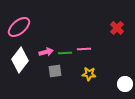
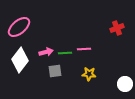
red cross: rotated 24 degrees clockwise
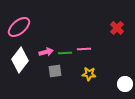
red cross: rotated 24 degrees counterclockwise
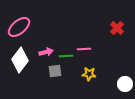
green line: moved 1 px right, 3 px down
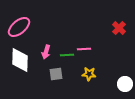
red cross: moved 2 px right
pink arrow: rotated 120 degrees clockwise
green line: moved 1 px right, 1 px up
white diamond: rotated 35 degrees counterclockwise
gray square: moved 1 px right, 3 px down
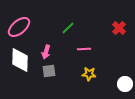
green line: moved 1 px right, 27 px up; rotated 40 degrees counterclockwise
gray square: moved 7 px left, 3 px up
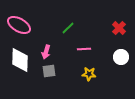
pink ellipse: moved 2 px up; rotated 70 degrees clockwise
white circle: moved 4 px left, 27 px up
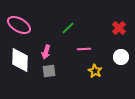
yellow star: moved 6 px right, 3 px up; rotated 24 degrees clockwise
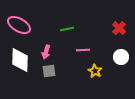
green line: moved 1 px left, 1 px down; rotated 32 degrees clockwise
pink line: moved 1 px left, 1 px down
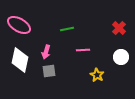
white diamond: rotated 10 degrees clockwise
yellow star: moved 2 px right, 4 px down
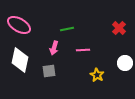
pink arrow: moved 8 px right, 4 px up
white circle: moved 4 px right, 6 px down
